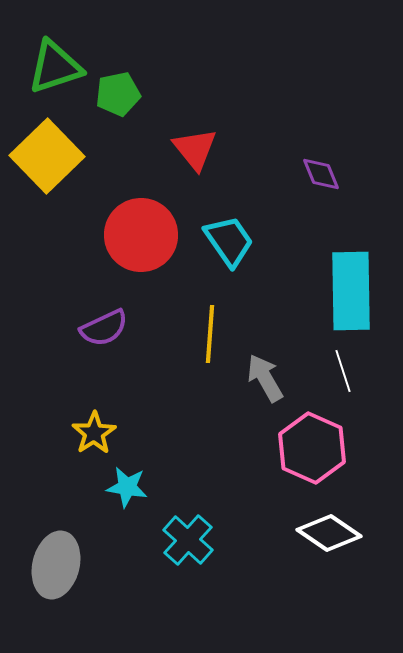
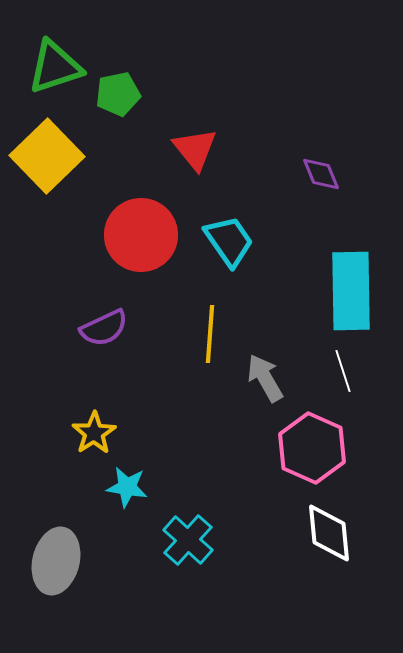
white diamond: rotated 50 degrees clockwise
gray ellipse: moved 4 px up
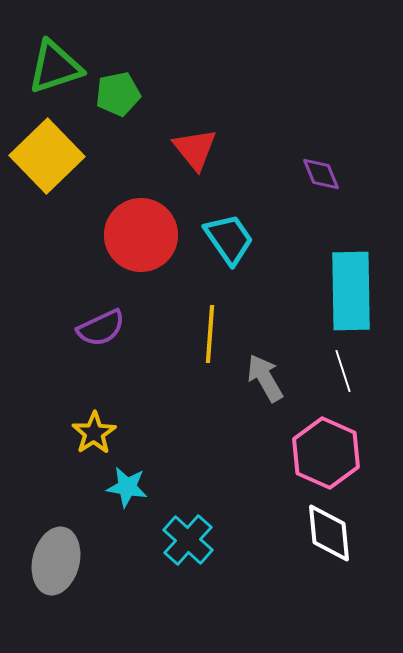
cyan trapezoid: moved 2 px up
purple semicircle: moved 3 px left
pink hexagon: moved 14 px right, 5 px down
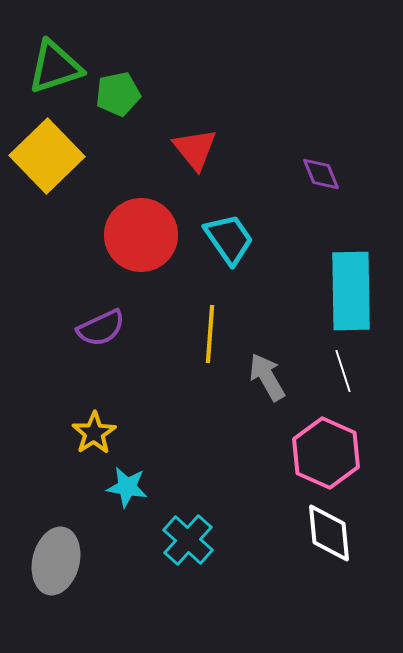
gray arrow: moved 2 px right, 1 px up
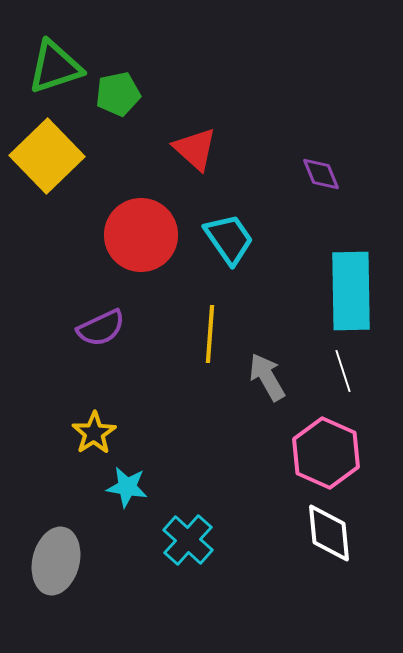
red triangle: rotated 9 degrees counterclockwise
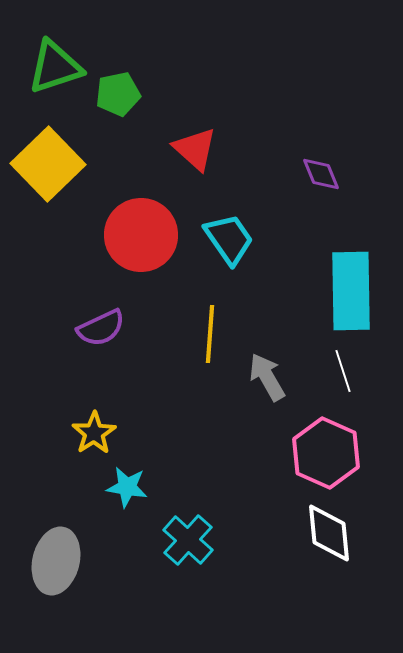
yellow square: moved 1 px right, 8 px down
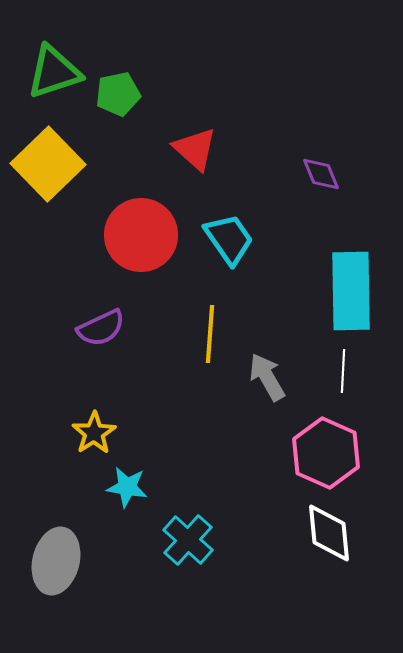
green triangle: moved 1 px left, 5 px down
white line: rotated 21 degrees clockwise
